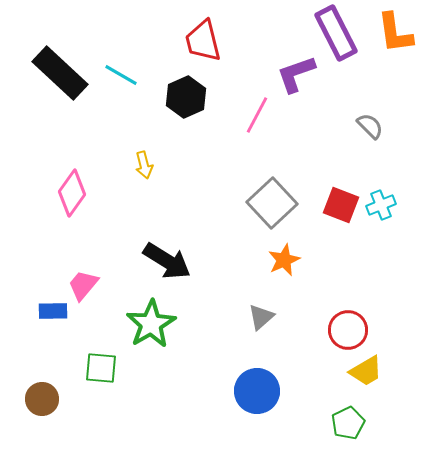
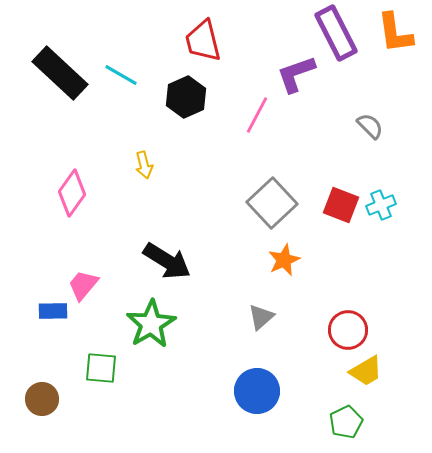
green pentagon: moved 2 px left, 1 px up
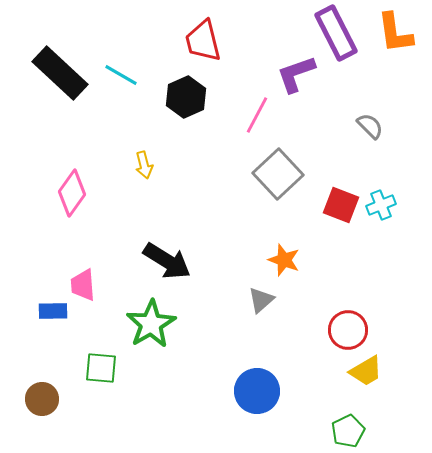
gray square: moved 6 px right, 29 px up
orange star: rotated 28 degrees counterclockwise
pink trapezoid: rotated 44 degrees counterclockwise
gray triangle: moved 17 px up
green pentagon: moved 2 px right, 9 px down
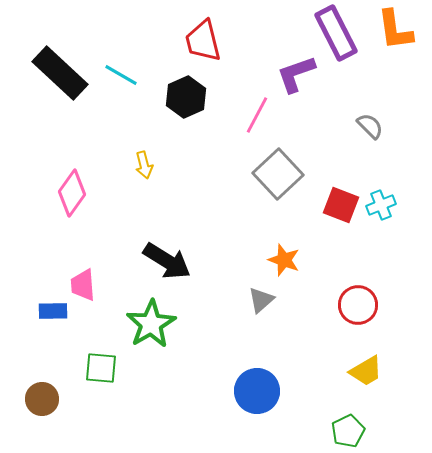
orange L-shape: moved 3 px up
red circle: moved 10 px right, 25 px up
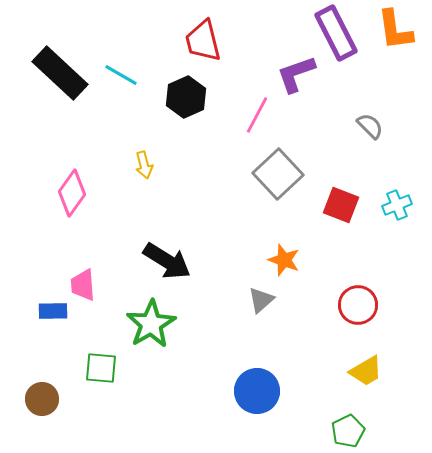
cyan cross: moved 16 px right
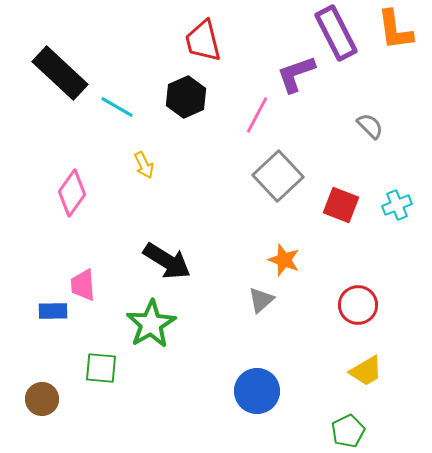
cyan line: moved 4 px left, 32 px down
yellow arrow: rotated 12 degrees counterclockwise
gray square: moved 2 px down
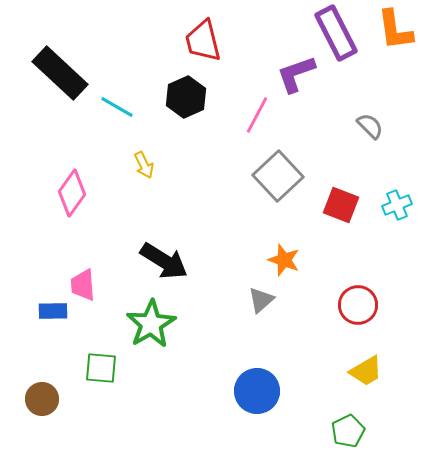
black arrow: moved 3 px left
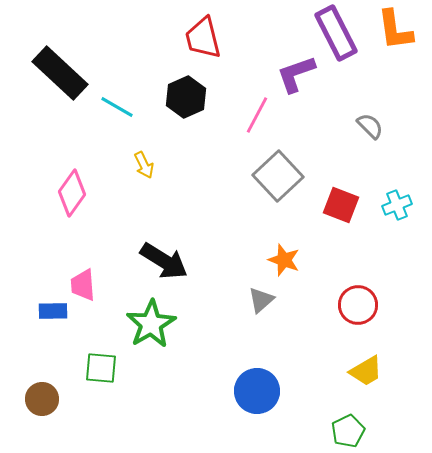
red trapezoid: moved 3 px up
